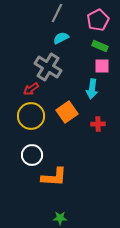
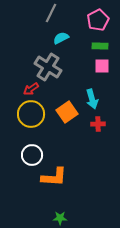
gray line: moved 6 px left
green rectangle: rotated 21 degrees counterclockwise
cyan arrow: moved 10 px down; rotated 24 degrees counterclockwise
yellow circle: moved 2 px up
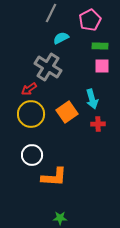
pink pentagon: moved 8 px left
red arrow: moved 2 px left
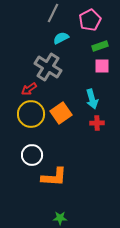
gray line: moved 2 px right
green rectangle: rotated 21 degrees counterclockwise
orange square: moved 6 px left, 1 px down
red cross: moved 1 px left, 1 px up
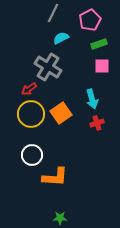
green rectangle: moved 1 px left, 2 px up
red cross: rotated 16 degrees counterclockwise
orange L-shape: moved 1 px right
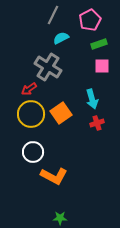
gray line: moved 2 px down
white circle: moved 1 px right, 3 px up
orange L-shape: moved 1 px left, 1 px up; rotated 24 degrees clockwise
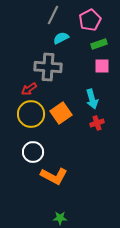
gray cross: rotated 28 degrees counterclockwise
